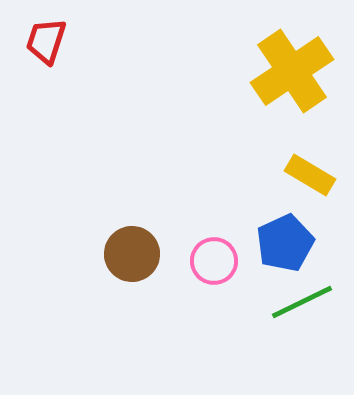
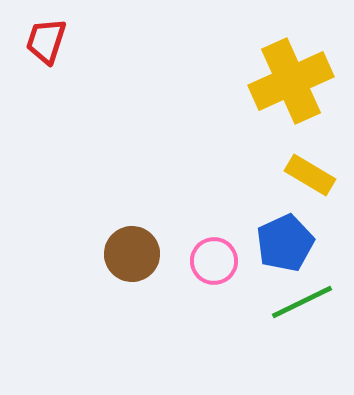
yellow cross: moved 1 px left, 10 px down; rotated 10 degrees clockwise
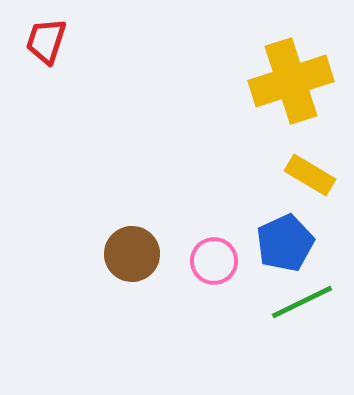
yellow cross: rotated 6 degrees clockwise
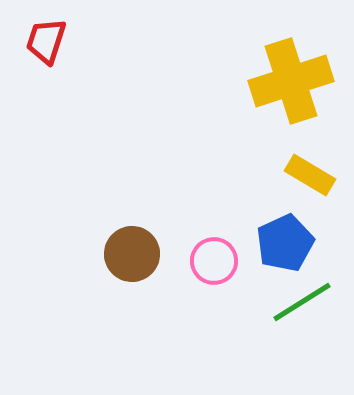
green line: rotated 6 degrees counterclockwise
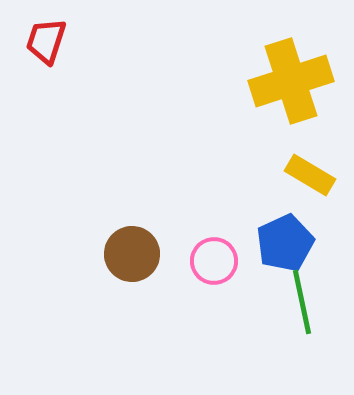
green line: rotated 70 degrees counterclockwise
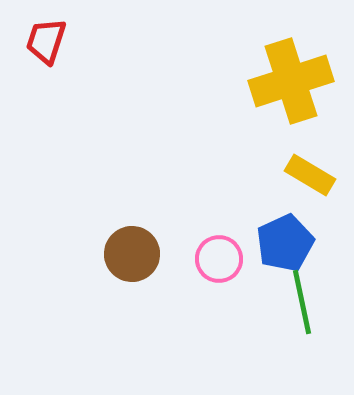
pink circle: moved 5 px right, 2 px up
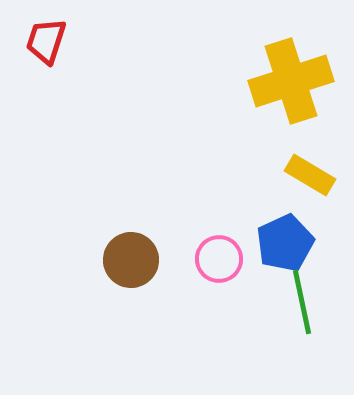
brown circle: moved 1 px left, 6 px down
